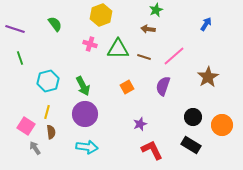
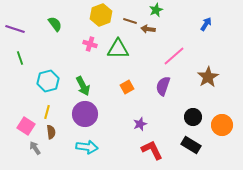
brown line: moved 14 px left, 36 px up
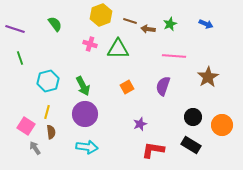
green star: moved 14 px right, 14 px down
blue arrow: rotated 80 degrees clockwise
pink line: rotated 45 degrees clockwise
red L-shape: moved 1 px right; rotated 55 degrees counterclockwise
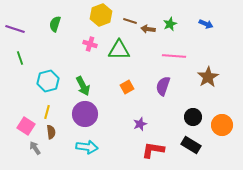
green semicircle: rotated 126 degrees counterclockwise
green triangle: moved 1 px right, 1 px down
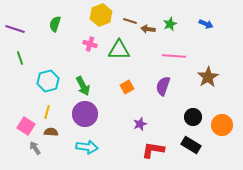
brown semicircle: rotated 80 degrees counterclockwise
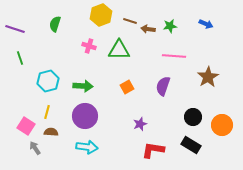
green star: moved 2 px down; rotated 16 degrees clockwise
pink cross: moved 1 px left, 2 px down
green arrow: rotated 60 degrees counterclockwise
purple circle: moved 2 px down
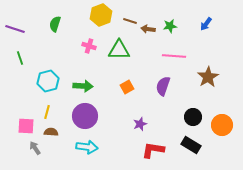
blue arrow: rotated 104 degrees clockwise
pink square: rotated 30 degrees counterclockwise
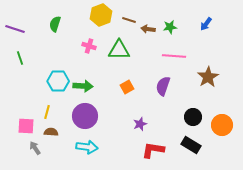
brown line: moved 1 px left, 1 px up
green star: moved 1 px down
cyan hexagon: moved 10 px right; rotated 15 degrees clockwise
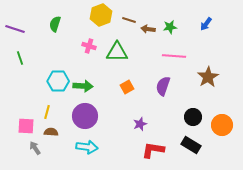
green triangle: moved 2 px left, 2 px down
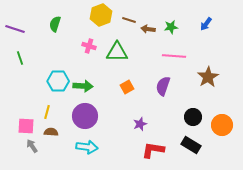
green star: moved 1 px right
gray arrow: moved 3 px left, 2 px up
